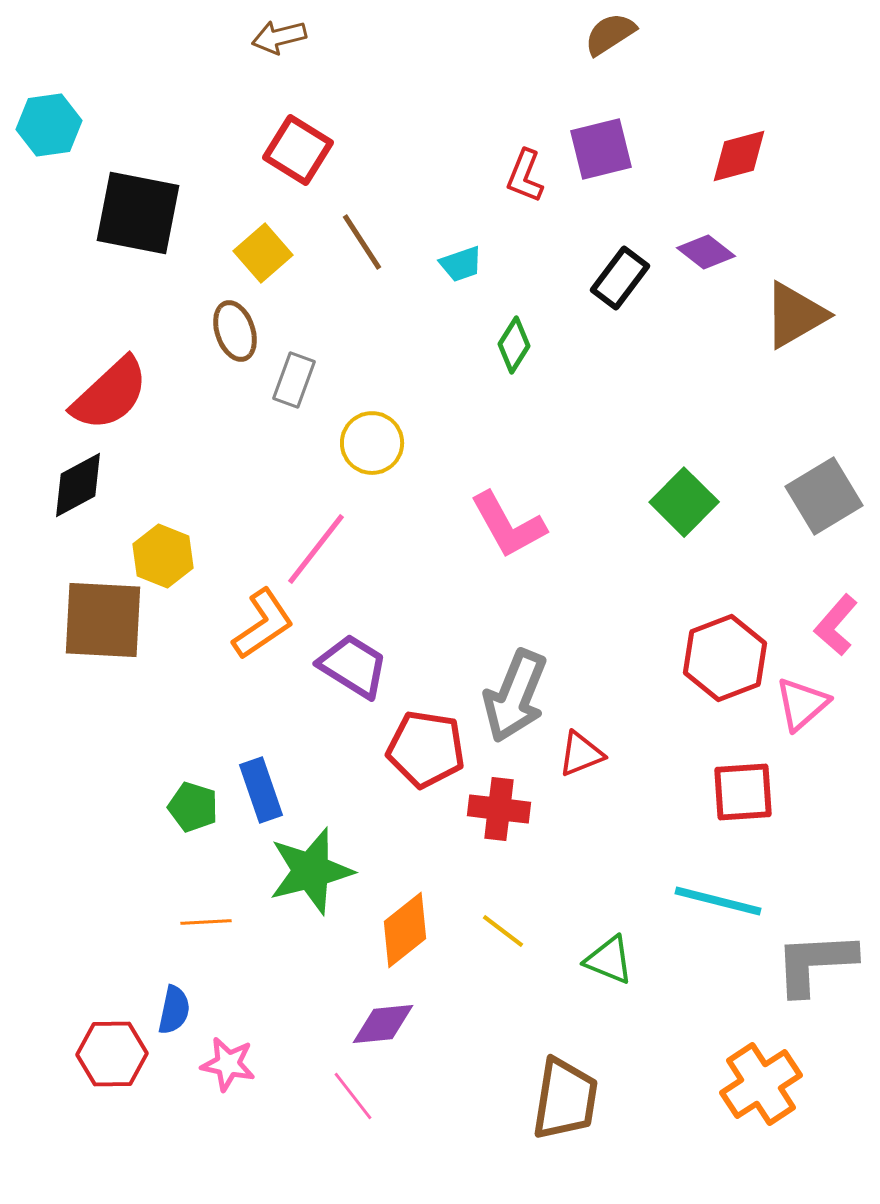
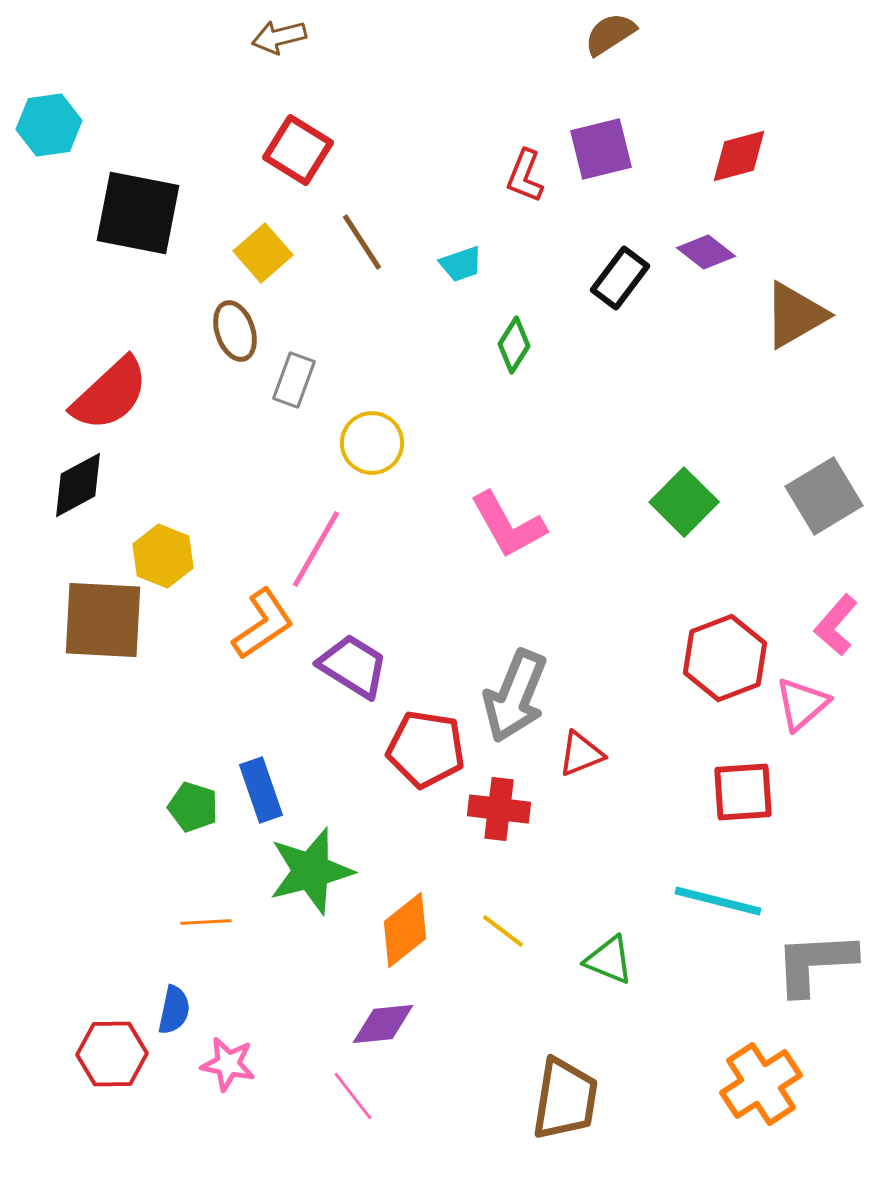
pink line at (316, 549): rotated 8 degrees counterclockwise
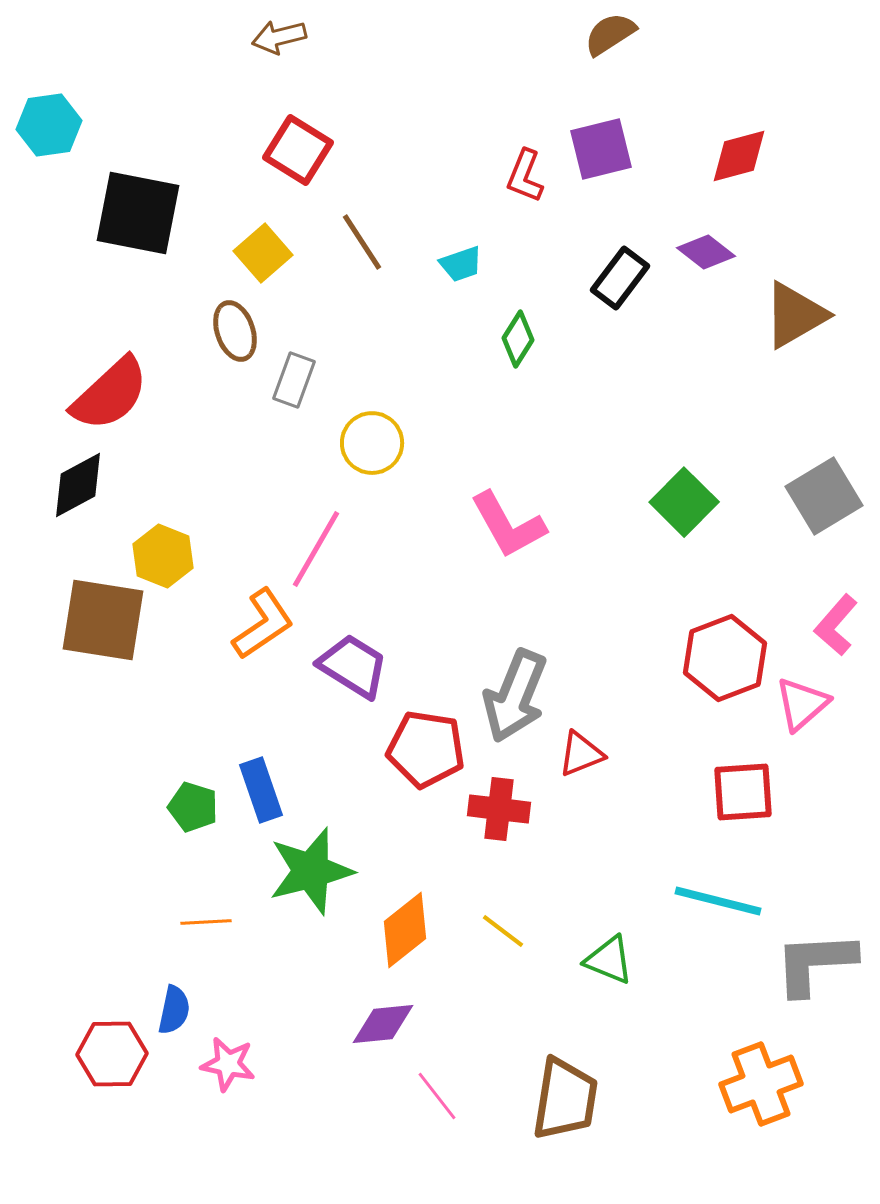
green diamond at (514, 345): moved 4 px right, 6 px up
brown square at (103, 620): rotated 6 degrees clockwise
orange cross at (761, 1084): rotated 12 degrees clockwise
pink line at (353, 1096): moved 84 px right
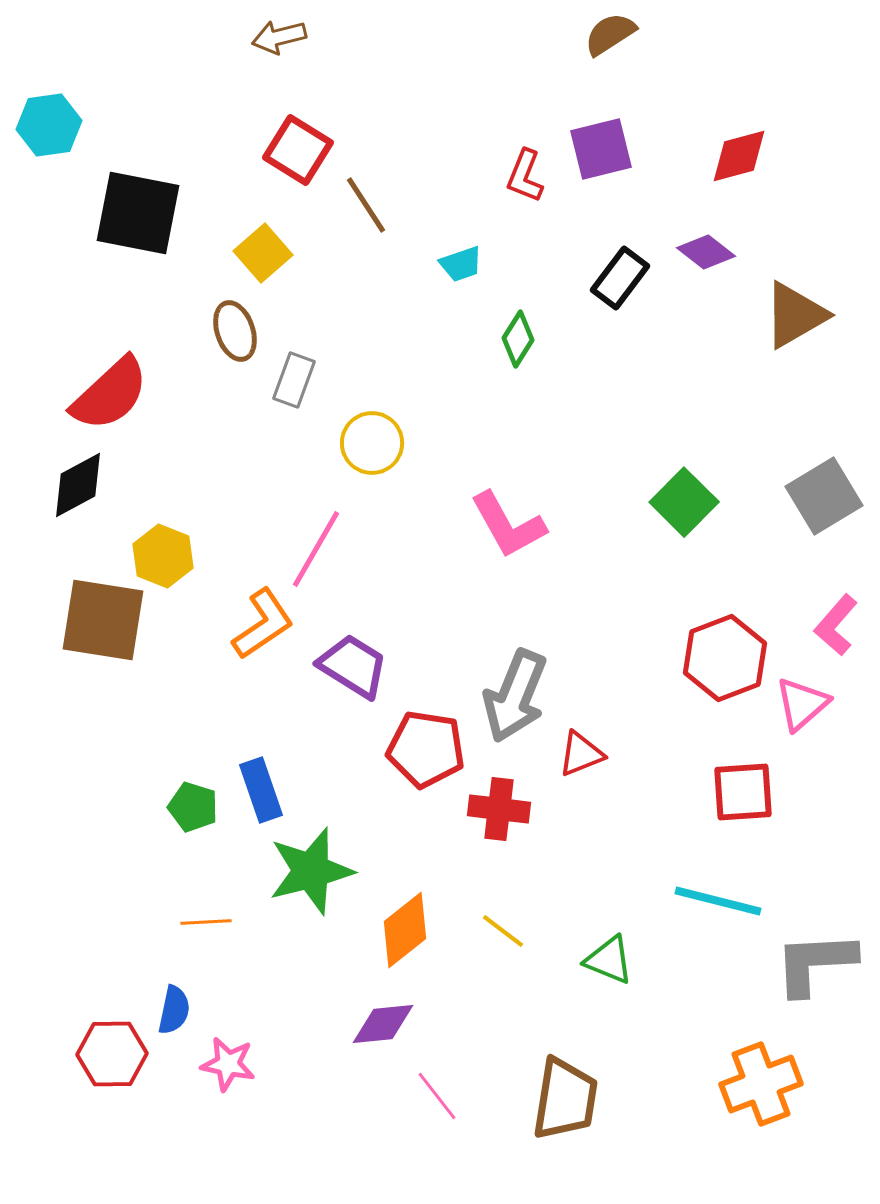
brown line at (362, 242): moved 4 px right, 37 px up
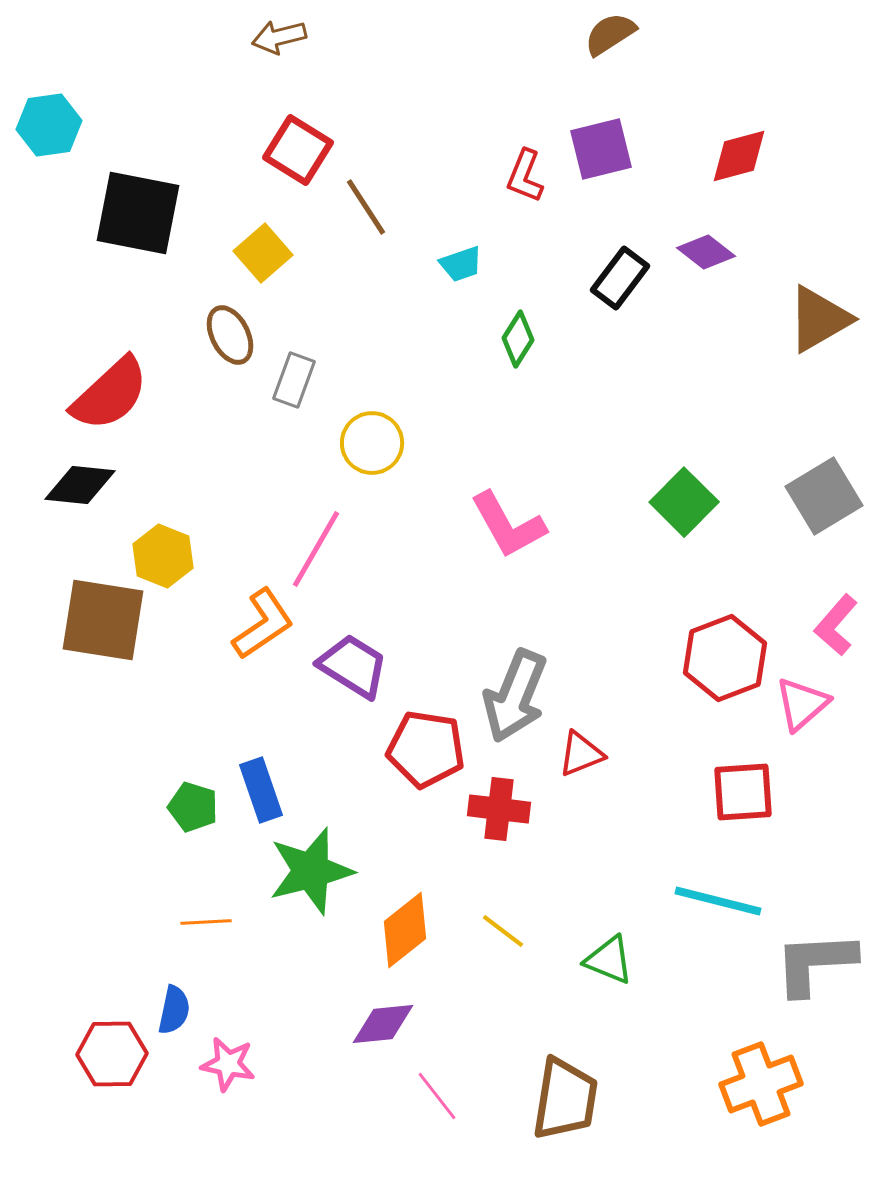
brown line at (366, 205): moved 2 px down
brown triangle at (795, 315): moved 24 px right, 4 px down
brown ellipse at (235, 331): moved 5 px left, 4 px down; rotated 8 degrees counterclockwise
black diamond at (78, 485): moved 2 px right; rotated 34 degrees clockwise
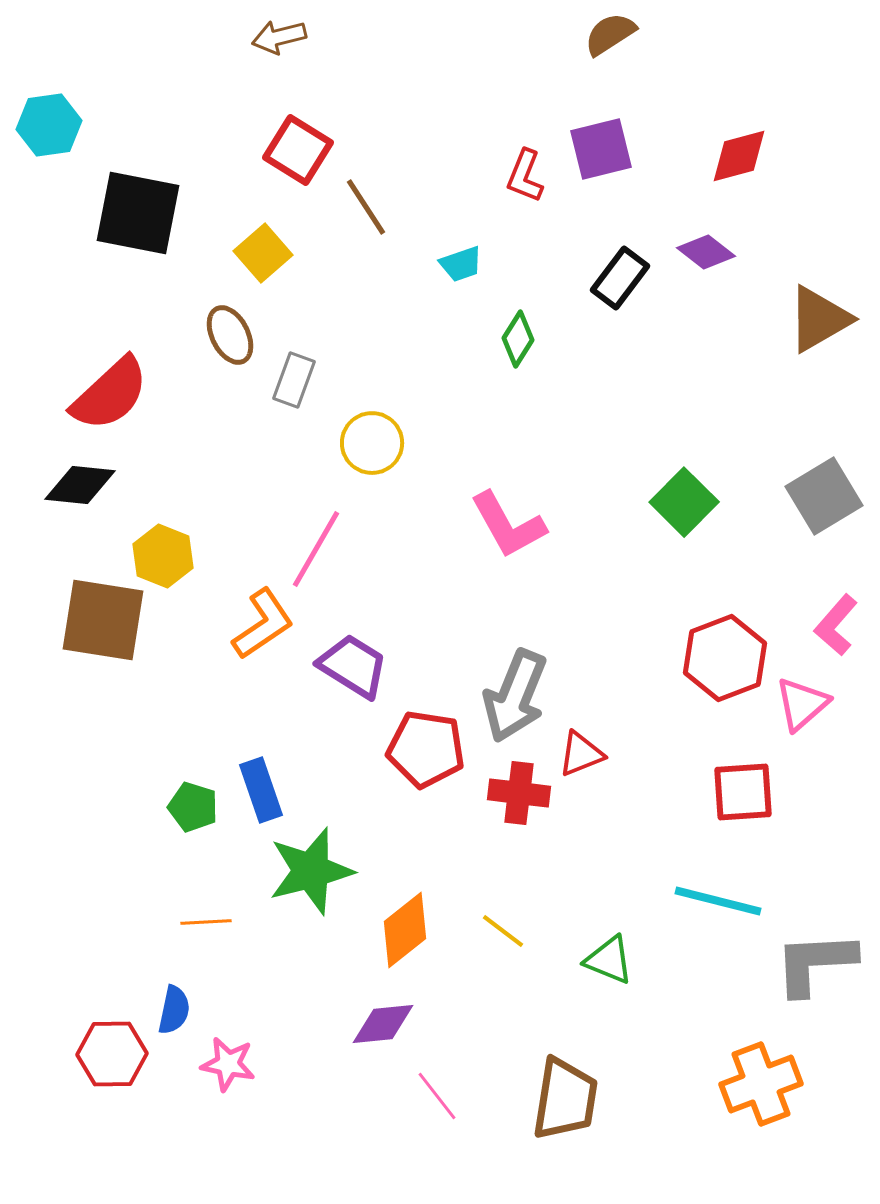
red cross at (499, 809): moved 20 px right, 16 px up
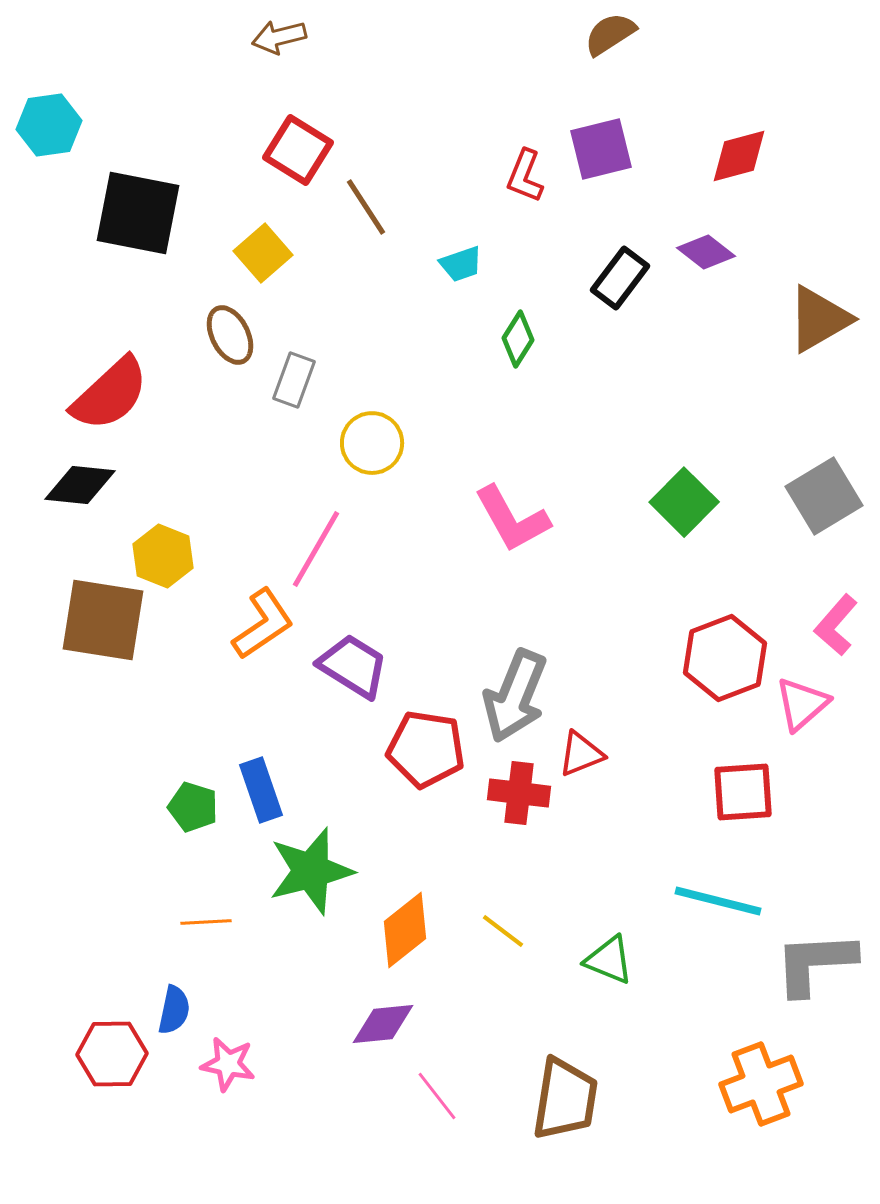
pink L-shape at (508, 525): moved 4 px right, 6 px up
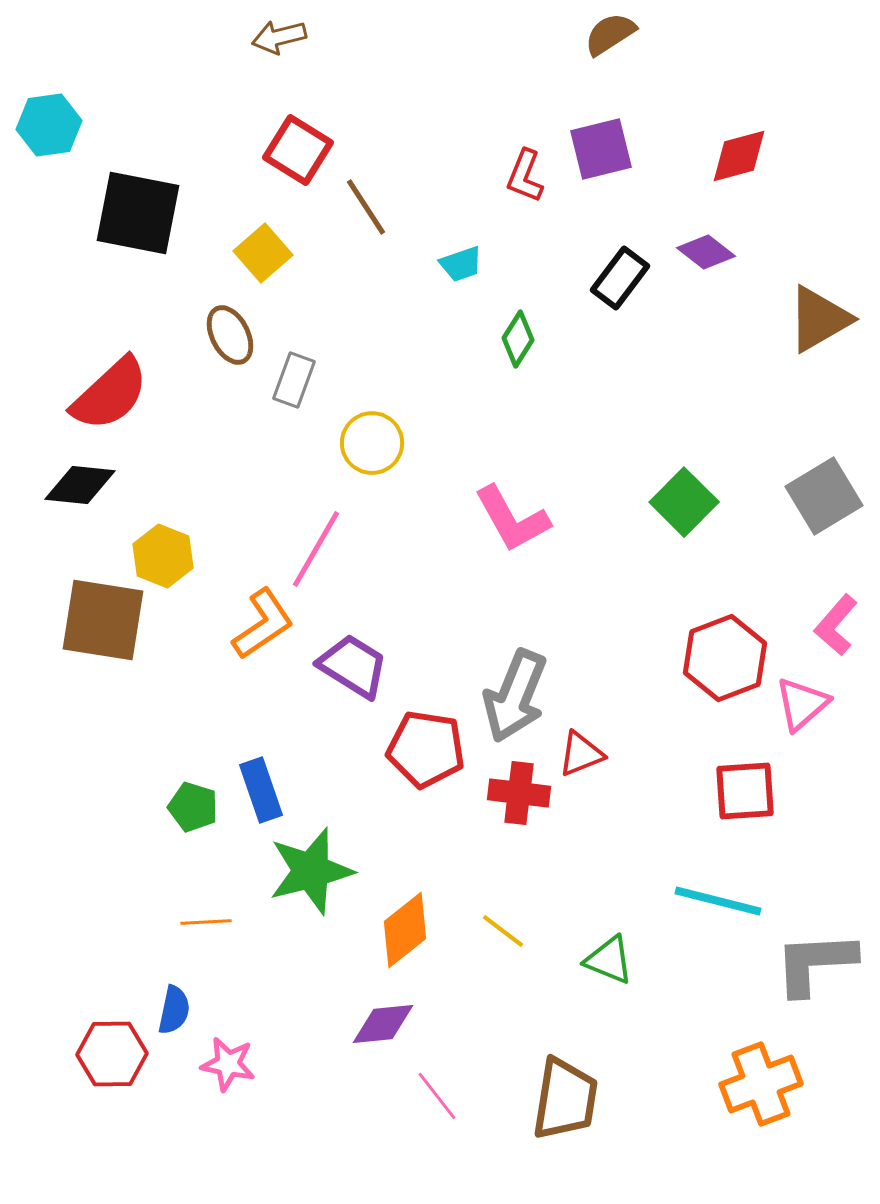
red square at (743, 792): moved 2 px right, 1 px up
